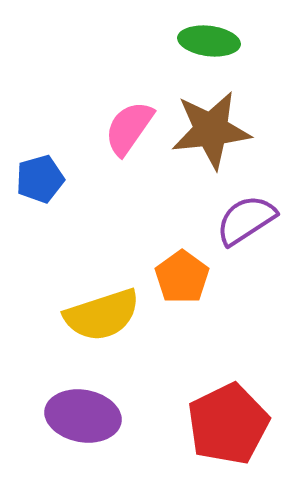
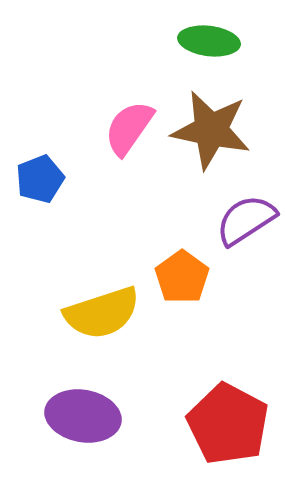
brown star: rotated 18 degrees clockwise
blue pentagon: rotated 6 degrees counterclockwise
yellow semicircle: moved 2 px up
red pentagon: rotated 18 degrees counterclockwise
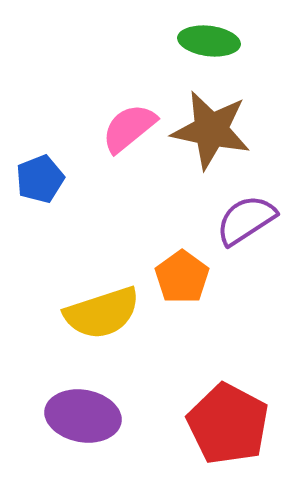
pink semicircle: rotated 16 degrees clockwise
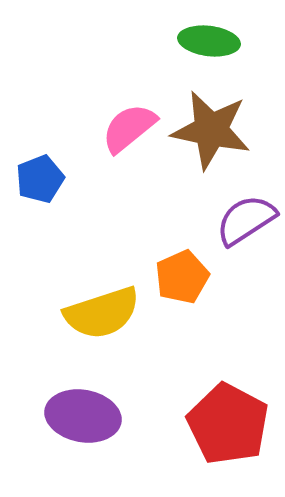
orange pentagon: rotated 12 degrees clockwise
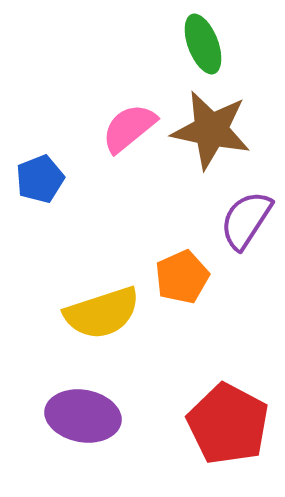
green ellipse: moved 6 px left, 3 px down; rotated 62 degrees clockwise
purple semicircle: rotated 24 degrees counterclockwise
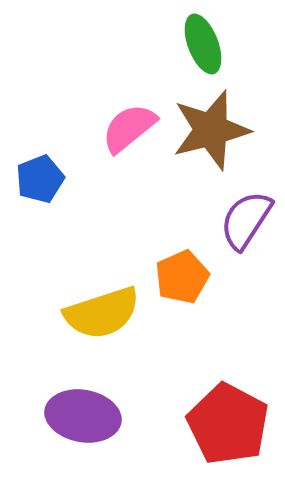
brown star: rotated 26 degrees counterclockwise
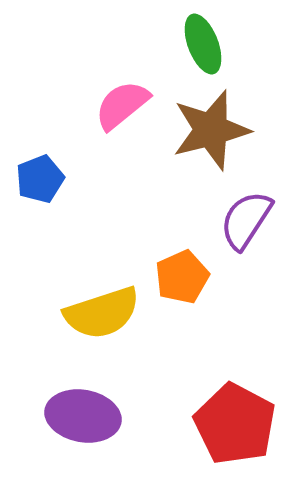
pink semicircle: moved 7 px left, 23 px up
red pentagon: moved 7 px right
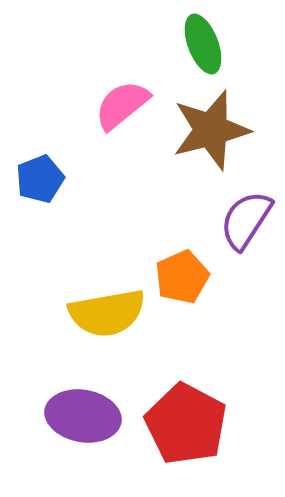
yellow semicircle: moved 5 px right; rotated 8 degrees clockwise
red pentagon: moved 49 px left
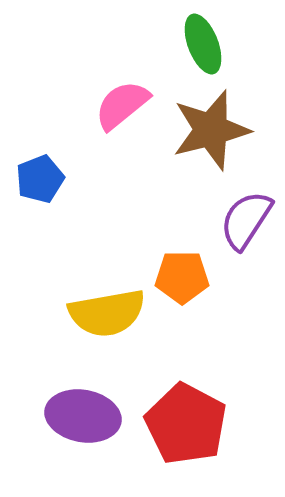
orange pentagon: rotated 24 degrees clockwise
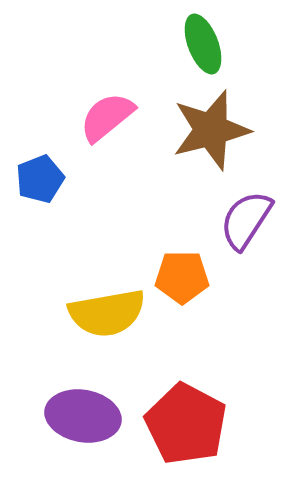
pink semicircle: moved 15 px left, 12 px down
